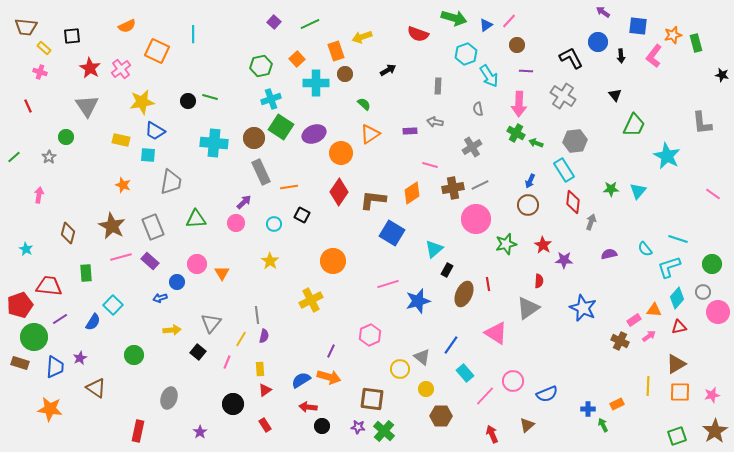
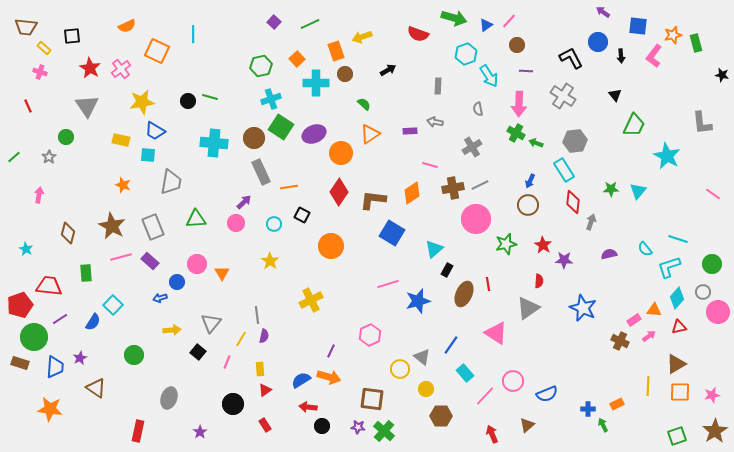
orange circle at (333, 261): moved 2 px left, 15 px up
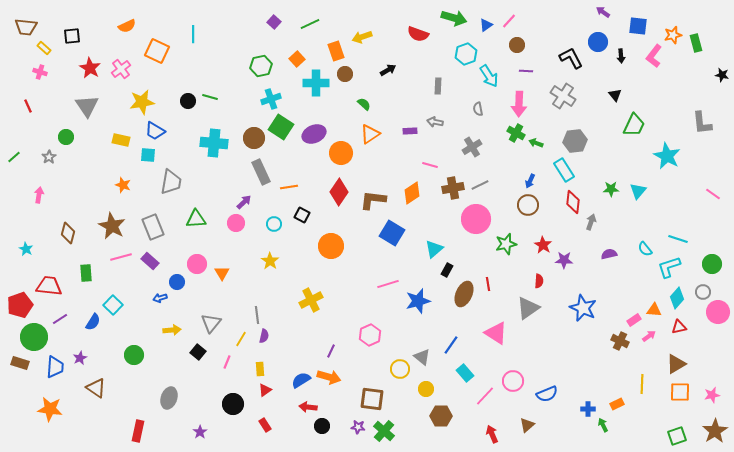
yellow line at (648, 386): moved 6 px left, 2 px up
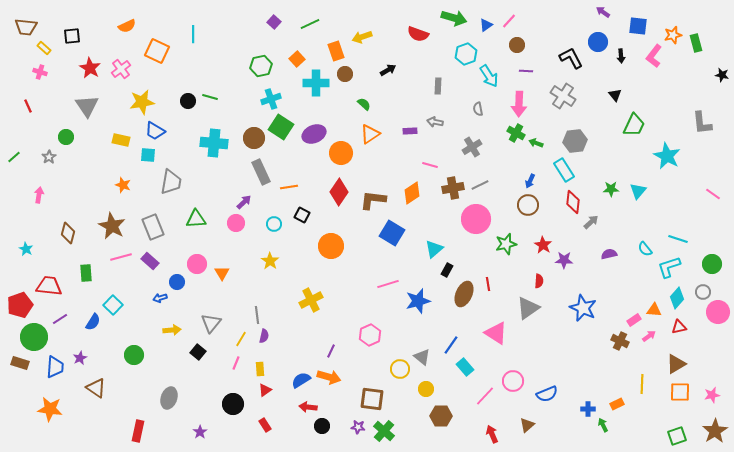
gray arrow at (591, 222): rotated 28 degrees clockwise
pink line at (227, 362): moved 9 px right, 1 px down
cyan rectangle at (465, 373): moved 6 px up
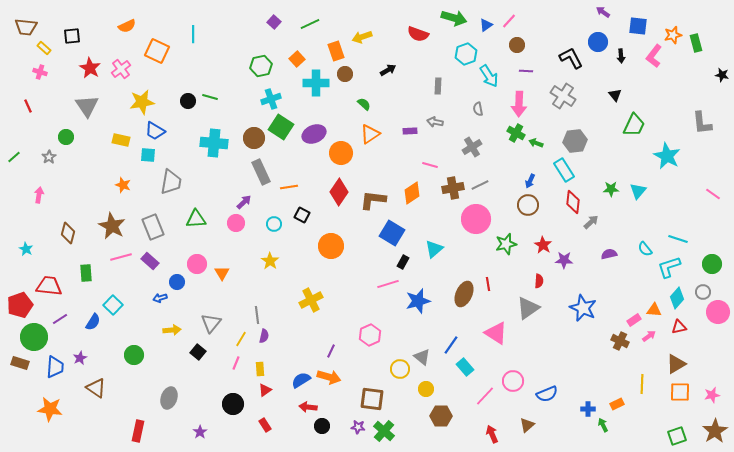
black rectangle at (447, 270): moved 44 px left, 8 px up
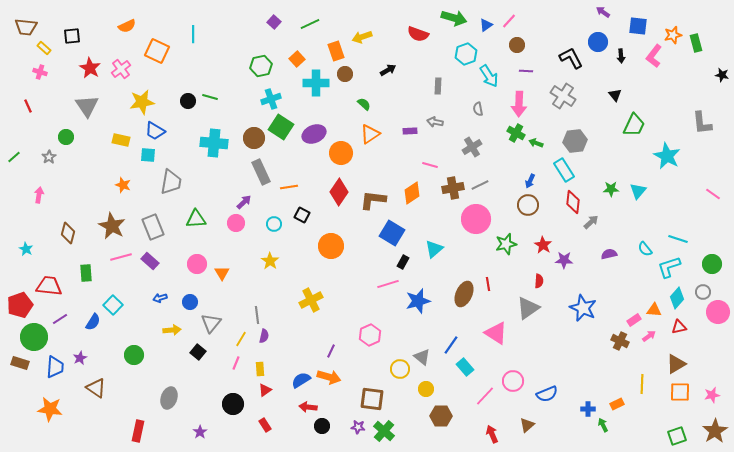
blue circle at (177, 282): moved 13 px right, 20 px down
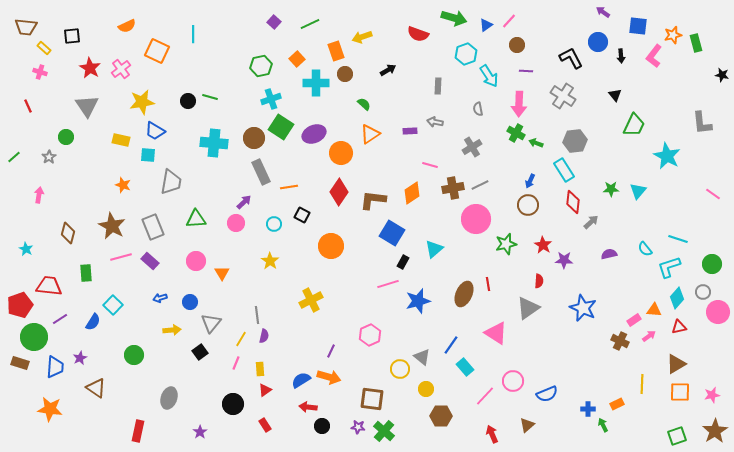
pink circle at (197, 264): moved 1 px left, 3 px up
black square at (198, 352): moved 2 px right; rotated 14 degrees clockwise
